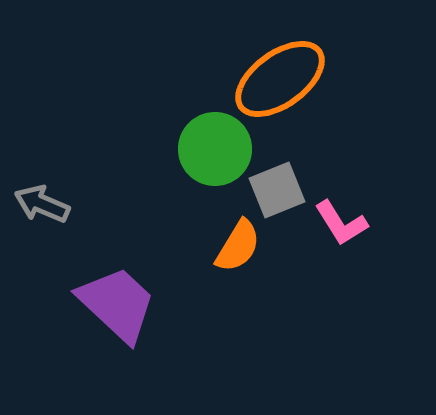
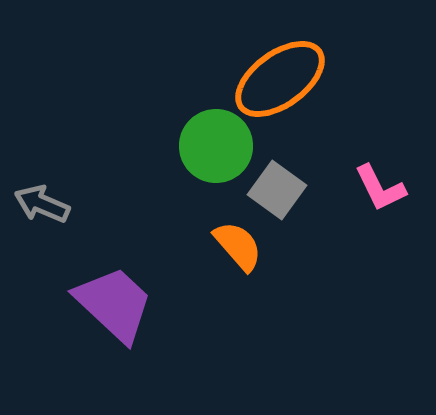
green circle: moved 1 px right, 3 px up
gray square: rotated 32 degrees counterclockwise
pink L-shape: moved 39 px right, 35 px up; rotated 6 degrees clockwise
orange semicircle: rotated 72 degrees counterclockwise
purple trapezoid: moved 3 px left
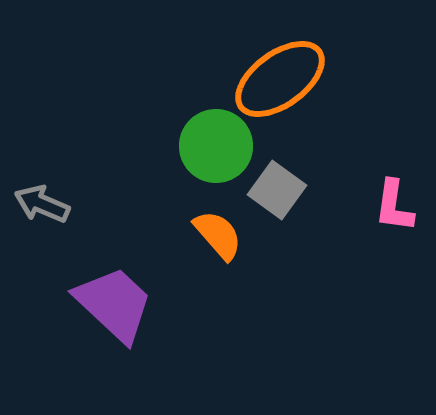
pink L-shape: moved 14 px right, 18 px down; rotated 34 degrees clockwise
orange semicircle: moved 20 px left, 11 px up
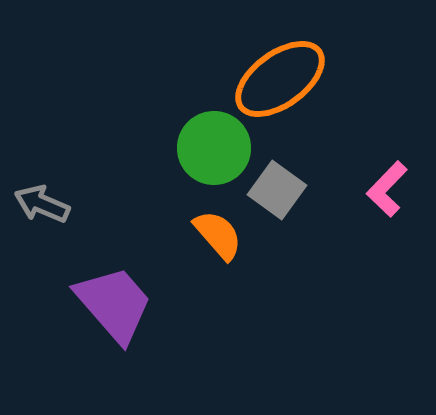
green circle: moved 2 px left, 2 px down
pink L-shape: moved 7 px left, 17 px up; rotated 36 degrees clockwise
purple trapezoid: rotated 6 degrees clockwise
